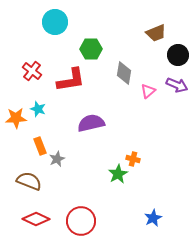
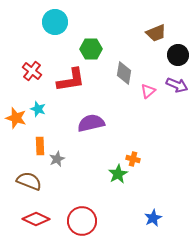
orange star: rotated 20 degrees clockwise
orange rectangle: rotated 18 degrees clockwise
red circle: moved 1 px right
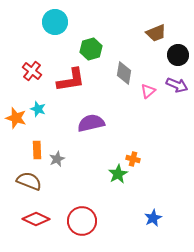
green hexagon: rotated 15 degrees counterclockwise
orange rectangle: moved 3 px left, 4 px down
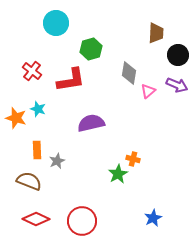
cyan circle: moved 1 px right, 1 px down
brown trapezoid: rotated 65 degrees counterclockwise
gray diamond: moved 5 px right
gray star: moved 2 px down
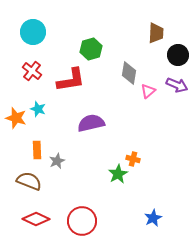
cyan circle: moved 23 px left, 9 px down
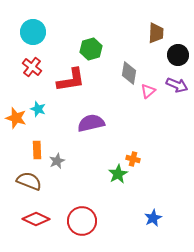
red cross: moved 4 px up
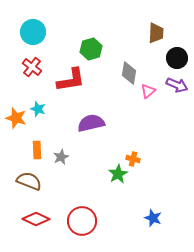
black circle: moved 1 px left, 3 px down
gray star: moved 4 px right, 4 px up
blue star: rotated 24 degrees counterclockwise
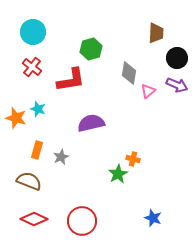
orange rectangle: rotated 18 degrees clockwise
red diamond: moved 2 px left
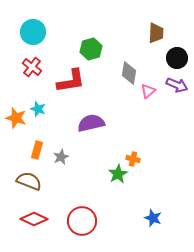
red L-shape: moved 1 px down
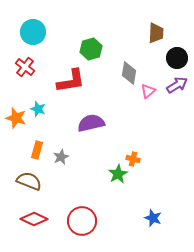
red cross: moved 7 px left
purple arrow: rotated 55 degrees counterclockwise
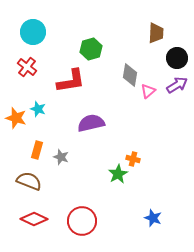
red cross: moved 2 px right
gray diamond: moved 1 px right, 2 px down
gray star: rotated 28 degrees counterclockwise
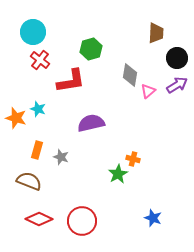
red cross: moved 13 px right, 7 px up
red diamond: moved 5 px right
